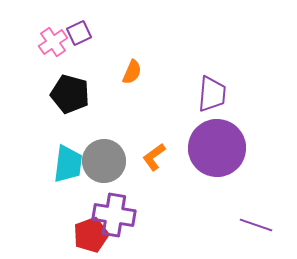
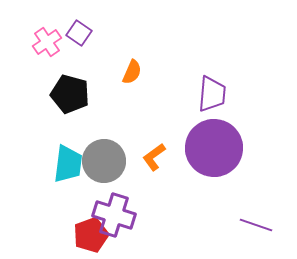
purple square: rotated 30 degrees counterclockwise
pink cross: moved 6 px left
purple circle: moved 3 px left
purple cross: rotated 9 degrees clockwise
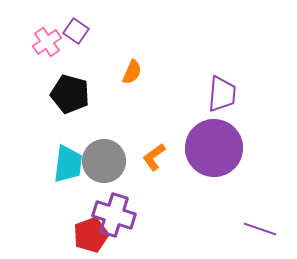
purple square: moved 3 px left, 2 px up
purple trapezoid: moved 10 px right
purple line: moved 4 px right, 4 px down
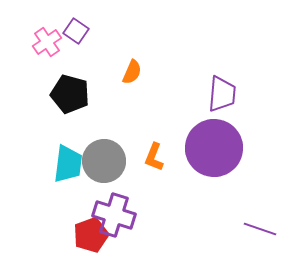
orange L-shape: rotated 32 degrees counterclockwise
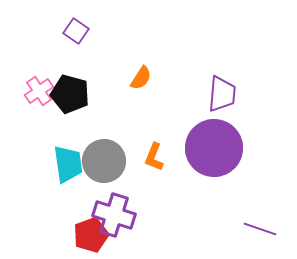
pink cross: moved 8 px left, 49 px down
orange semicircle: moved 9 px right, 6 px down; rotated 10 degrees clockwise
cyan trapezoid: rotated 15 degrees counterclockwise
